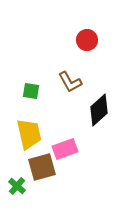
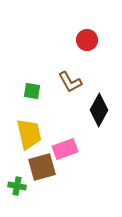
green square: moved 1 px right
black diamond: rotated 20 degrees counterclockwise
green cross: rotated 30 degrees counterclockwise
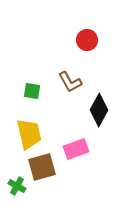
pink rectangle: moved 11 px right
green cross: rotated 18 degrees clockwise
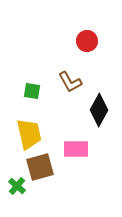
red circle: moved 1 px down
pink rectangle: rotated 20 degrees clockwise
brown square: moved 2 px left
green cross: rotated 12 degrees clockwise
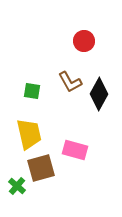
red circle: moved 3 px left
black diamond: moved 16 px up
pink rectangle: moved 1 px left, 1 px down; rotated 15 degrees clockwise
brown square: moved 1 px right, 1 px down
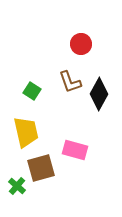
red circle: moved 3 px left, 3 px down
brown L-shape: rotated 10 degrees clockwise
green square: rotated 24 degrees clockwise
yellow trapezoid: moved 3 px left, 2 px up
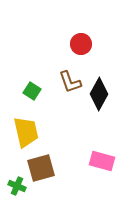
pink rectangle: moved 27 px right, 11 px down
green cross: rotated 18 degrees counterclockwise
